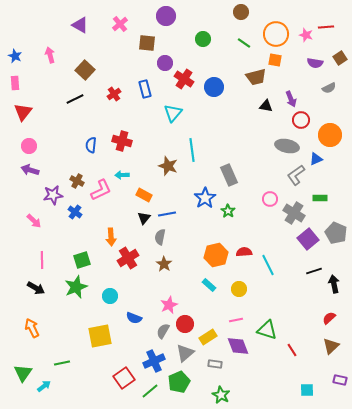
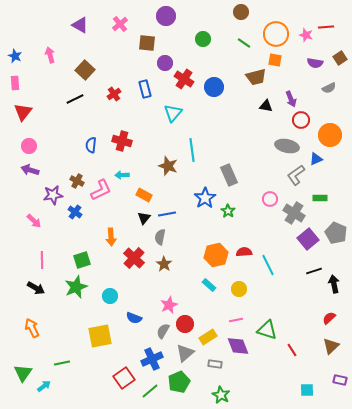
red cross at (128, 258): moved 6 px right; rotated 15 degrees counterclockwise
blue cross at (154, 361): moved 2 px left, 2 px up
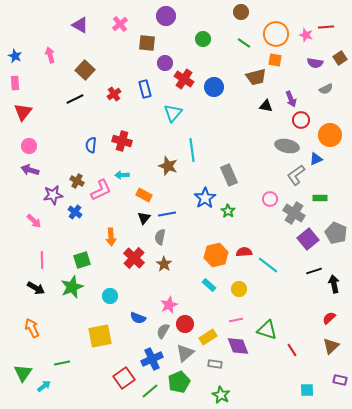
gray semicircle at (329, 88): moved 3 px left, 1 px down
cyan line at (268, 265): rotated 25 degrees counterclockwise
green star at (76, 287): moved 4 px left
blue semicircle at (134, 318): moved 4 px right
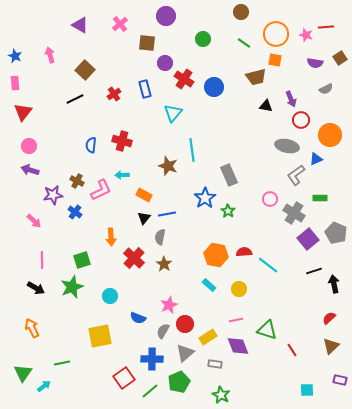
orange hexagon at (216, 255): rotated 25 degrees clockwise
blue cross at (152, 359): rotated 25 degrees clockwise
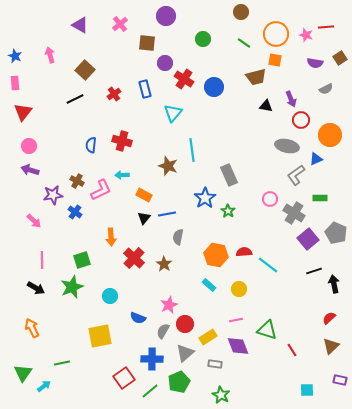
gray semicircle at (160, 237): moved 18 px right
